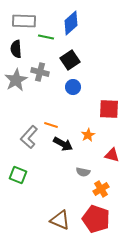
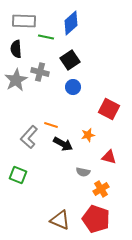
red square: rotated 25 degrees clockwise
orange star: rotated 16 degrees clockwise
red triangle: moved 3 px left, 2 px down
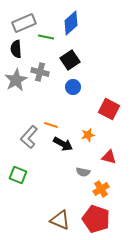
gray rectangle: moved 2 px down; rotated 25 degrees counterclockwise
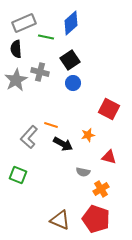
blue circle: moved 4 px up
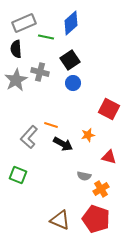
gray semicircle: moved 1 px right, 4 px down
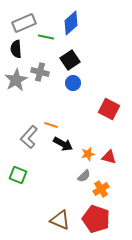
orange star: moved 19 px down
gray semicircle: rotated 56 degrees counterclockwise
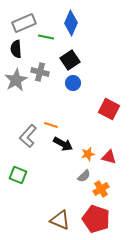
blue diamond: rotated 25 degrees counterclockwise
gray L-shape: moved 1 px left, 1 px up
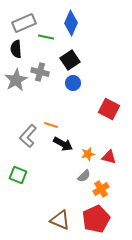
red pentagon: rotated 28 degrees clockwise
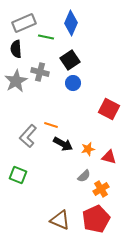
gray star: moved 1 px down
orange star: moved 5 px up
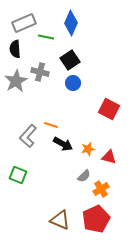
black semicircle: moved 1 px left
